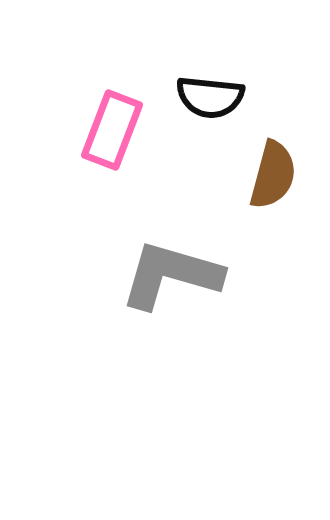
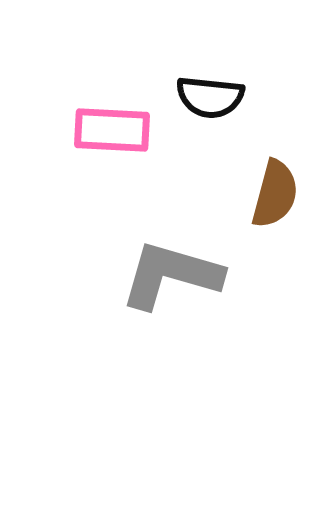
pink rectangle: rotated 72 degrees clockwise
brown semicircle: moved 2 px right, 19 px down
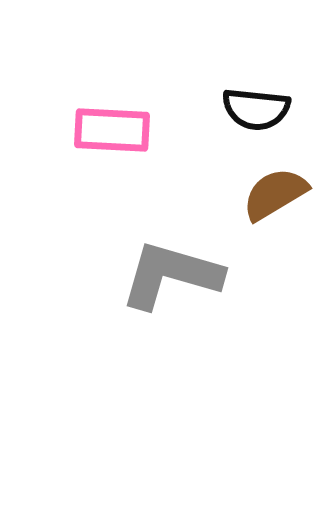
black semicircle: moved 46 px right, 12 px down
brown semicircle: rotated 136 degrees counterclockwise
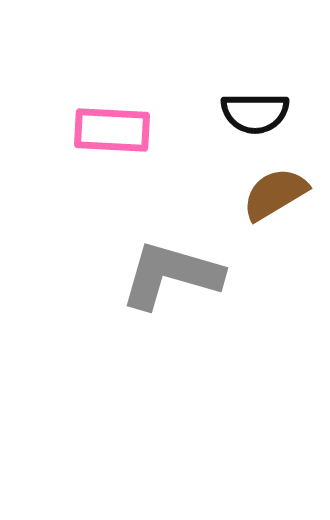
black semicircle: moved 1 px left, 4 px down; rotated 6 degrees counterclockwise
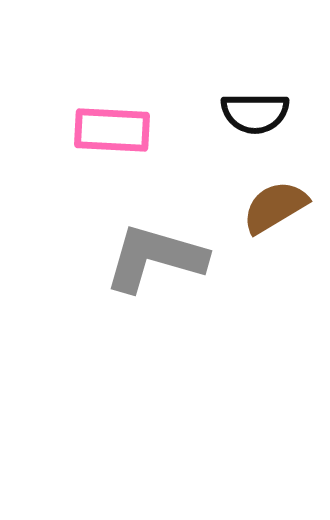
brown semicircle: moved 13 px down
gray L-shape: moved 16 px left, 17 px up
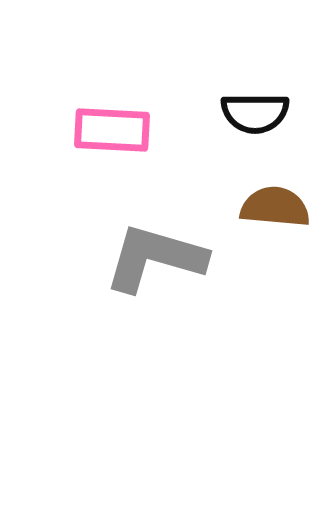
brown semicircle: rotated 36 degrees clockwise
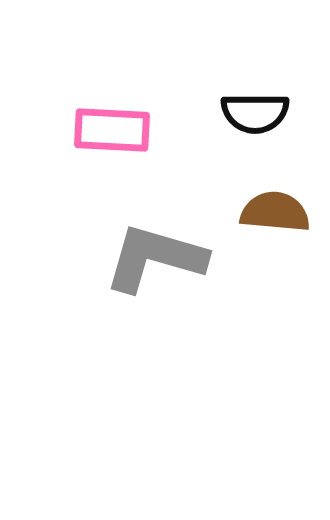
brown semicircle: moved 5 px down
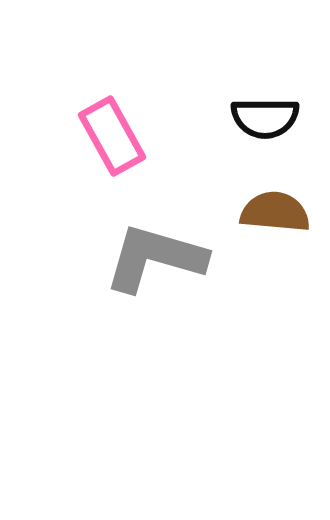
black semicircle: moved 10 px right, 5 px down
pink rectangle: moved 6 px down; rotated 58 degrees clockwise
